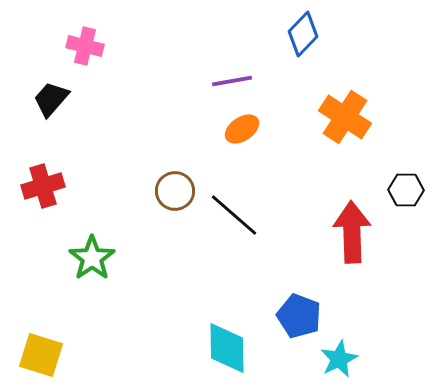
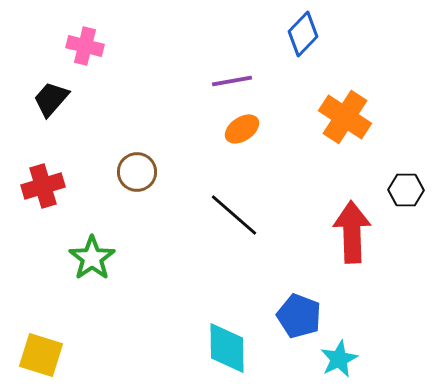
brown circle: moved 38 px left, 19 px up
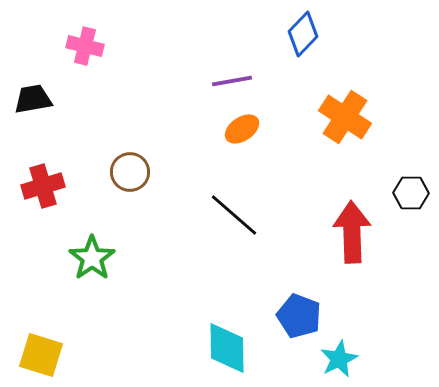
black trapezoid: moved 18 px left; rotated 39 degrees clockwise
brown circle: moved 7 px left
black hexagon: moved 5 px right, 3 px down
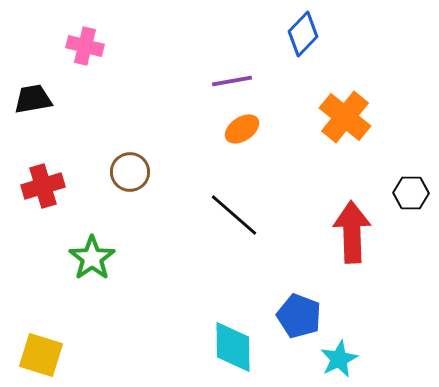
orange cross: rotated 6 degrees clockwise
cyan diamond: moved 6 px right, 1 px up
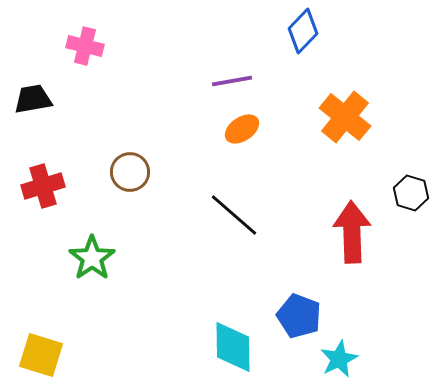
blue diamond: moved 3 px up
black hexagon: rotated 16 degrees clockwise
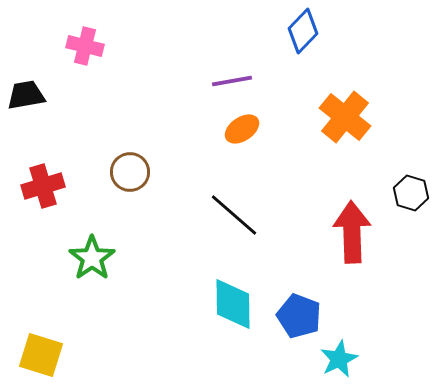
black trapezoid: moved 7 px left, 4 px up
cyan diamond: moved 43 px up
